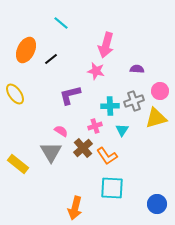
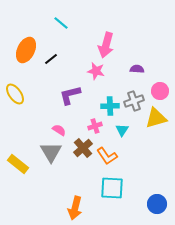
pink semicircle: moved 2 px left, 1 px up
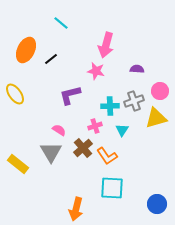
orange arrow: moved 1 px right, 1 px down
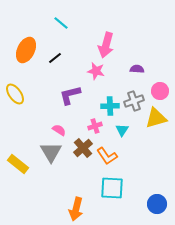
black line: moved 4 px right, 1 px up
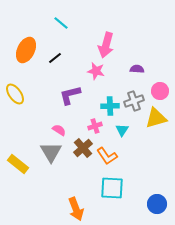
orange arrow: rotated 35 degrees counterclockwise
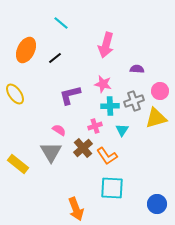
pink star: moved 7 px right, 13 px down
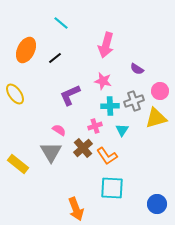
purple semicircle: rotated 152 degrees counterclockwise
pink star: moved 3 px up
purple L-shape: rotated 10 degrees counterclockwise
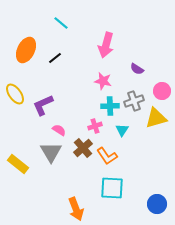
pink circle: moved 2 px right
purple L-shape: moved 27 px left, 10 px down
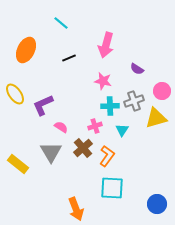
black line: moved 14 px right; rotated 16 degrees clockwise
pink semicircle: moved 2 px right, 3 px up
orange L-shape: rotated 110 degrees counterclockwise
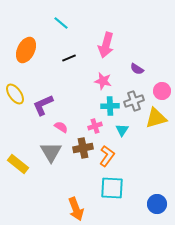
brown cross: rotated 30 degrees clockwise
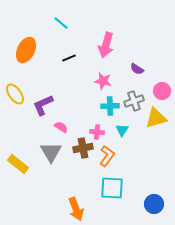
pink cross: moved 2 px right, 6 px down; rotated 24 degrees clockwise
blue circle: moved 3 px left
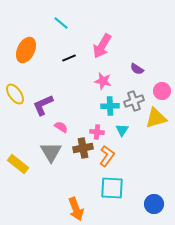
pink arrow: moved 4 px left, 1 px down; rotated 15 degrees clockwise
